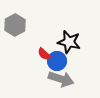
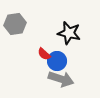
gray hexagon: moved 1 px up; rotated 20 degrees clockwise
black star: moved 9 px up
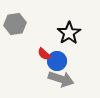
black star: rotated 25 degrees clockwise
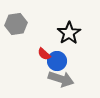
gray hexagon: moved 1 px right
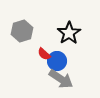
gray hexagon: moved 6 px right, 7 px down; rotated 10 degrees counterclockwise
gray arrow: rotated 15 degrees clockwise
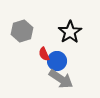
black star: moved 1 px right, 1 px up
red semicircle: rotated 24 degrees clockwise
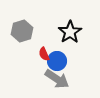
gray arrow: moved 4 px left
